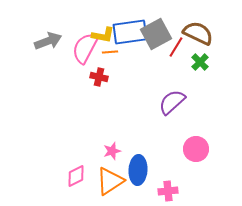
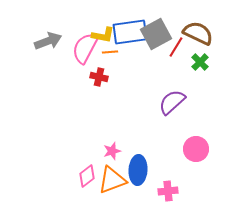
pink diamond: moved 11 px right; rotated 10 degrees counterclockwise
orange triangle: moved 2 px right, 1 px up; rotated 12 degrees clockwise
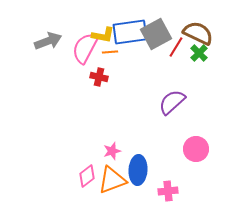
green cross: moved 1 px left, 9 px up
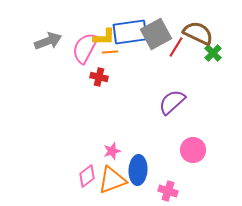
yellow L-shape: moved 1 px right, 2 px down; rotated 10 degrees counterclockwise
green cross: moved 14 px right
pink circle: moved 3 px left, 1 px down
pink cross: rotated 24 degrees clockwise
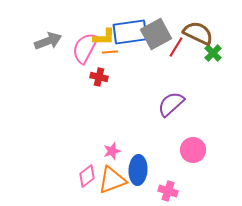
purple semicircle: moved 1 px left, 2 px down
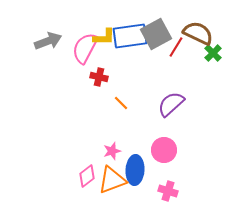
blue rectangle: moved 4 px down
orange line: moved 11 px right, 51 px down; rotated 49 degrees clockwise
pink circle: moved 29 px left
blue ellipse: moved 3 px left
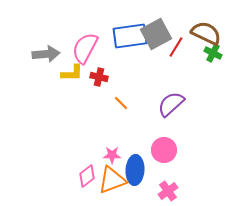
brown semicircle: moved 8 px right
yellow L-shape: moved 32 px left, 36 px down
gray arrow: moved 2 px left, 13 px down; rotated 16 degrees clockwise
green cross: rotated 18 degrees counterclockwise
pink star: moved 4 px down; rotated 18 degrees clockwise
pink cross: rotated 36 degrees clockwise
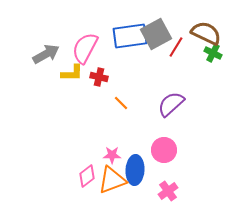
gray arrow: rotated 24 degrees counterclockwise
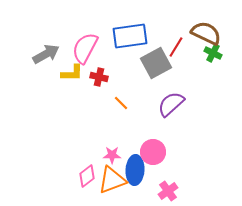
gray square: moved 29 px down
pink circle: moved 11 px left, 2 px down
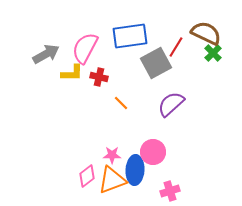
green cross: rotated 18 degrees clockwise
pink cross: moved 2 px right; rotated 18 degrees clockwise
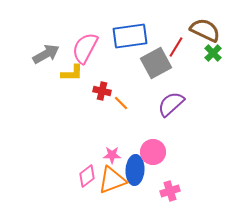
brown semicircle: moved 1 px left, 3 px up
red cross: moved 3 px right, 14 px down
